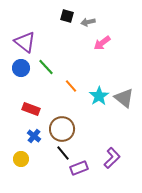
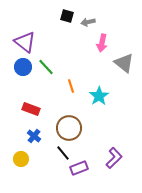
pink arrow: rotated 42 degrees counterclockwise
blue circle: moved 2 px right, 1 px up
orange line: rotated 24 degrees clockwise
gray triangle: moved 35 px up
brown circle: moved 7 px right, 1 px up
purple L-shape: moved 2 px right
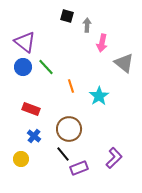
gray arrow: moved 1 px left, 3 px down; rotated 104 degrees clockwise
brown circle: moved 1 px down
black line: moved 1 px down
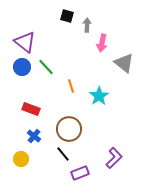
blue circle: moved 1 px left
purple rectangle: moved 1 px right, 5 px down
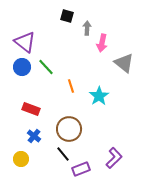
gray arrow: moved 3 px down
purple rectangle: moved 1 px right, 4 px up
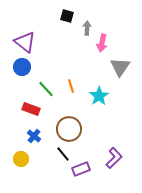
gray triangle: moved 4 px left, 4 px down; rotated 25 degrees clockwise
green line: moved 22 px down
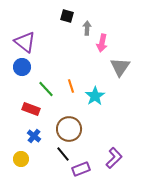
cyan star: moved 4 px left
